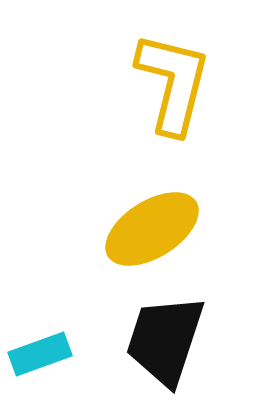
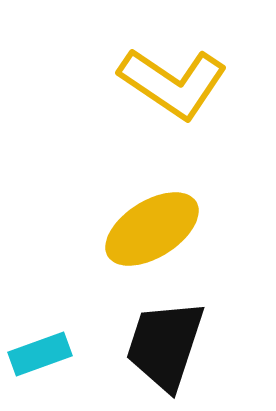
yellow L-shape: rotated 110 degrees clockwise
black trapezoid: moved 5 px down
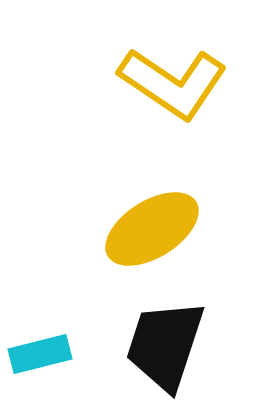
cyan rectangle: rotated 6 degrees clockwise
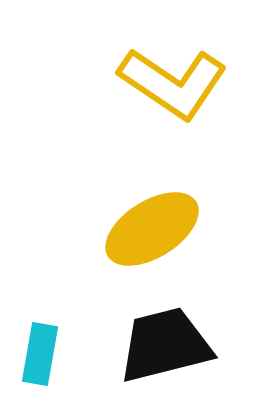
black trapezoid: rotated 58 degrees clockwise
cyan rectangle: rotated 66 degrees counterclockwise
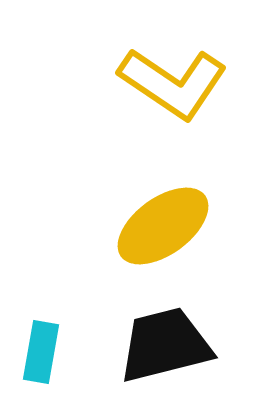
yellow ellipse: moved 11 px right, 3 px up; rotated 4 degrees counterclockwise
cyan rectangle: moved 1 px right, 2 px up
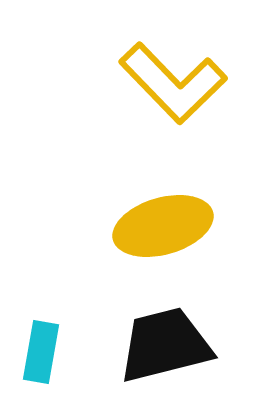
yellow L-shape: rotated 12 degrees clockwise
yellow ellipse: rotated 20 degrees clockwise
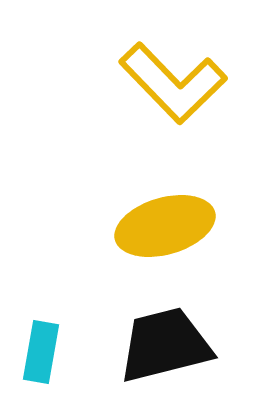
yellow ellipse: moved 2 px right
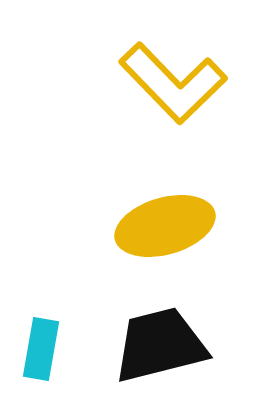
black trapezoid: moved 5 px left
cyan rectangle: moved 3 px up
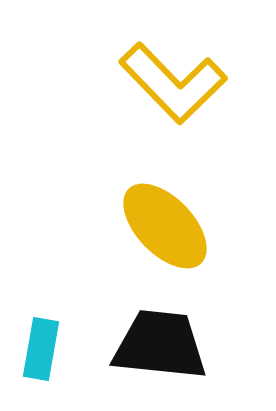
yellow ellipse: rotated 62 degrees clockwise
black trapezoid: rotated 20 degrees clockwise
